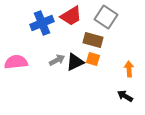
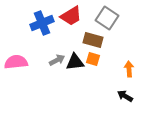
gray square: moved 1 px right, 1 px down
black triangle: rotated 18 degrees clockwise
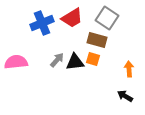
red trapezoid: moved 1 px right, 2 px down
brown rectangle: moved 4 px right
gray arrow: rotated 21 degrees counterclockwise
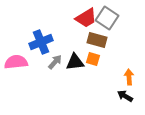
red trapezoid: moved 14 px right
blue cross: moved 1 px left, 19 px down
gray arrow: moved 2 px left, 2 px down
orange arrow: moved 8 px down
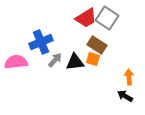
brown rectangle: moved 5 px down; rotated 18 degrees clockwise
gray arrow: moved 2 px up
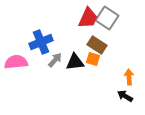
red trapezoid: moved 2 px right; rotated 35 degrees counterclockwise
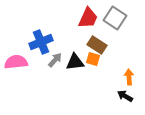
gray square: moved 8 px right
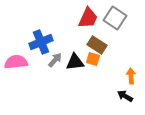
orange arrow: moved 2 px right, 1 px up
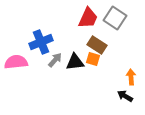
orange arrow: moved 1 px down
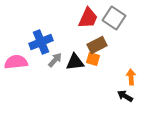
gray square: moved 1 px left
brown rectangle: rotated 60 degrees counterclockwise
